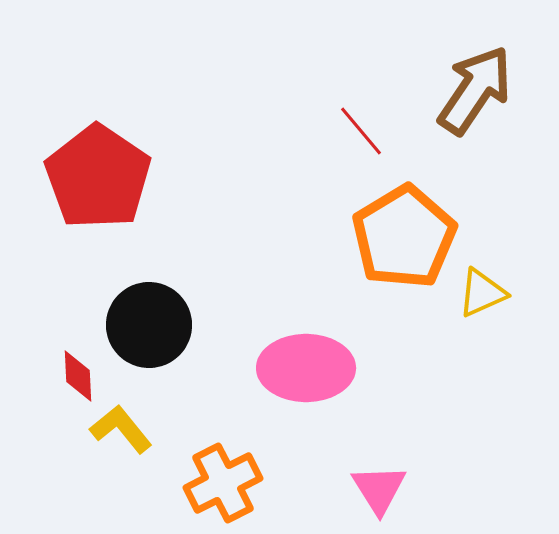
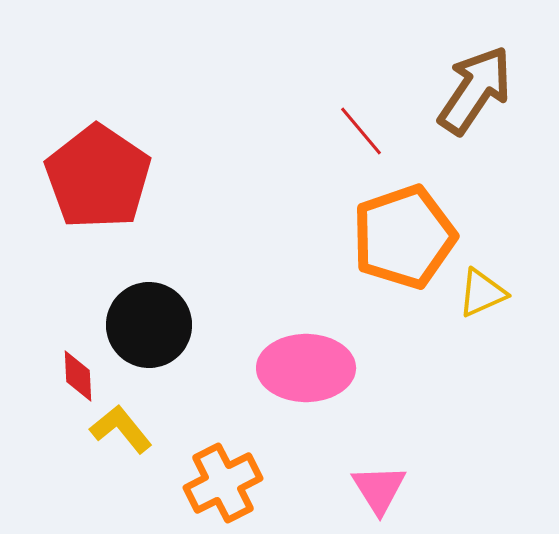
orange pentagon: rotated 12 degrees clockwise
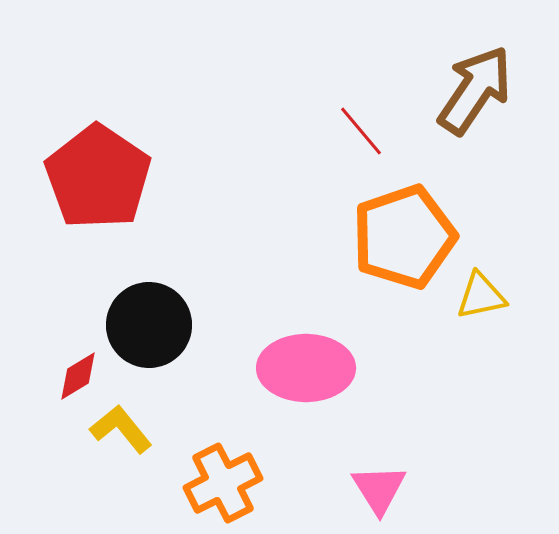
yellow triangle: moved 1 px left, 3 px down; rotated 12 degrees clockwise
red diamond: rotated 62 degrees clockwise
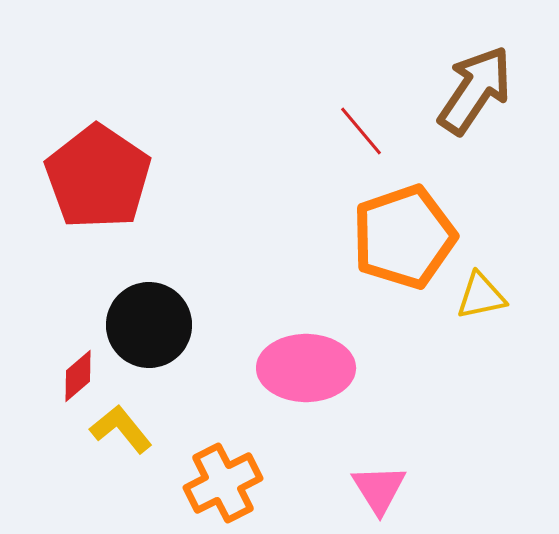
red diamond: rotated 10 degrees counterclockwise
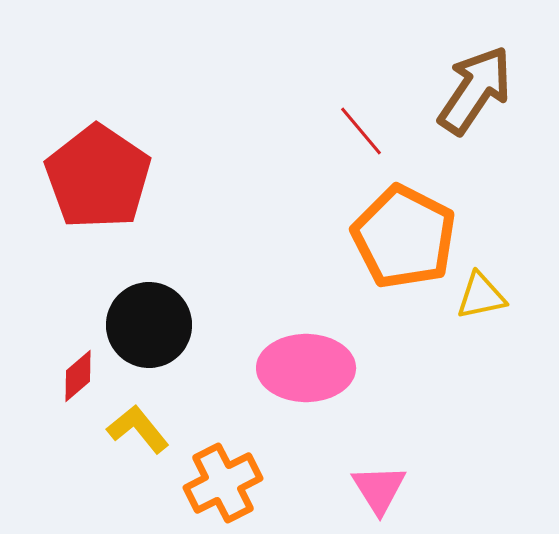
orange pentagon: rotated 26 degrees counterclockwise
yellow L-shape: moved 17 px right
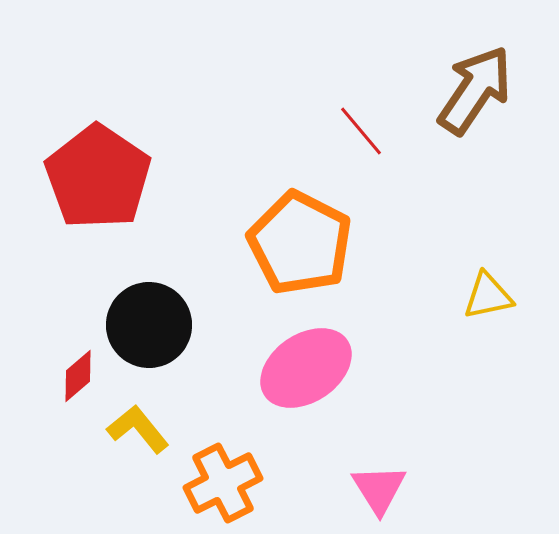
orange pentagon: moved 104 px left, 6 px down
yellow triangle: moved 7 px right
pink ellipse: rotated 34 degrees counterclockwise
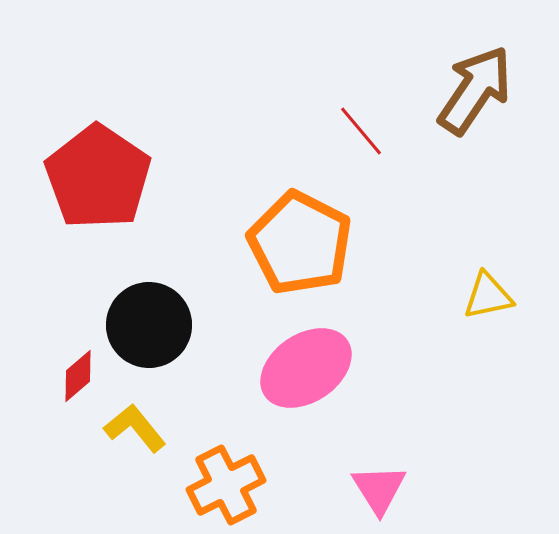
yellow L-shape: moved 3 px left, 1 px up
orange cross: moved 3 px right, 2 px down
